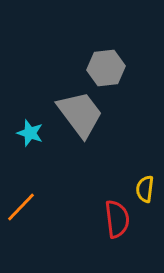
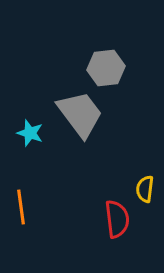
orange line: rotated 52 degrees counterclockwise
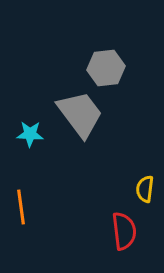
cyan star: moved 1 px down; rotated 16 degrees counterclockwise
red semicircle: moved 7 px right, 12 px down
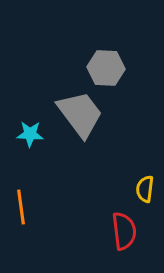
gray hexagon: rotated 9 degrees clockwise
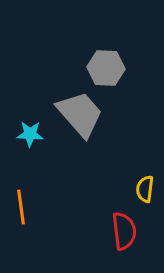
gray trapezoid: rotated 4 degrees counterclockwise
